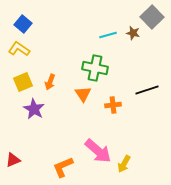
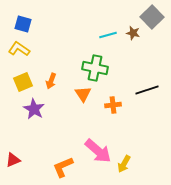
blue square: rotated 24 degrees counterclockwise
orange arrow: moved 1 px right, 1 px up
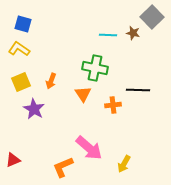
cyan line: rotated 18 degrees clockwise
yellow square: moved 2 px left
black line: moved 9 px left; rotated 20 degrees clockwise
pink arrow: moved 9 px left, 3 px up
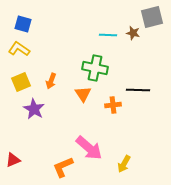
gray square: rotated 30 degrees clockwise
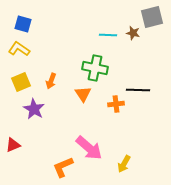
orange cross: moved 3 px right, 1 px up
red triangle: moved 15 px up
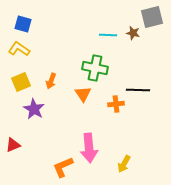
pink arrow: rotated 44 degrees clockwise
